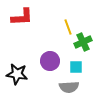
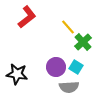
red L-shape: moved 5 px right; rotated 35 degrees counterclockwise
yellow line: rotated 21 degrees counterclockwise
green cross: rotated 18 degrees counterclockwise
purple circle: moved 6 px right, 6 px down
cyan square: rotated 32 degrees clockwise
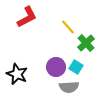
red L-shape: rotated 10 degrees clockwise
green cross: moved 3 px right, 1 px down
black star: rotated 15 degrees clockwise
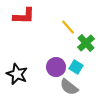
red L-shape: moved 3 px left, 1 px up; rotated 30 degrees clockwise
gray semicircle: rotated 42 degrees clockwise
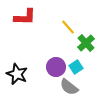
red L-shape: moved 1 px right, 1 px down
cyan square: rotated 24 degrees clockwise
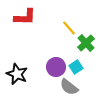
yellow line: moved 1 px right, 1 px down
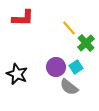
red L-shape: moved 2 px left, 1 px down
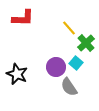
cyan square: moved 4 px up; rotated 16 degrees counterclockwise
gray semicircle: rotated 18 degrees clockwise
